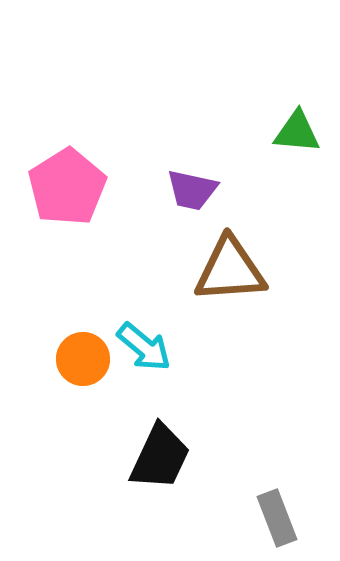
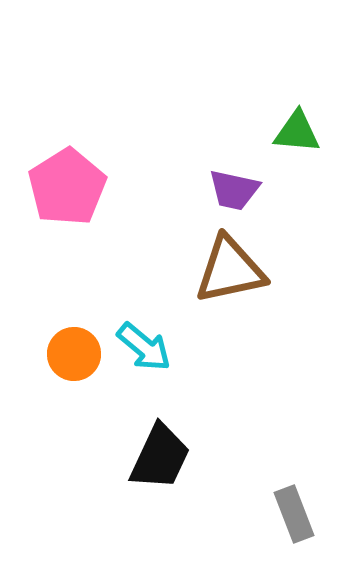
purple trapezoid: moved 42 px right
brown triangle: rotated 8 degrees counterclockwise
orange circle: moved 9 px left, 5 px up
gray rectangle: moved 17 px right, 4 px up
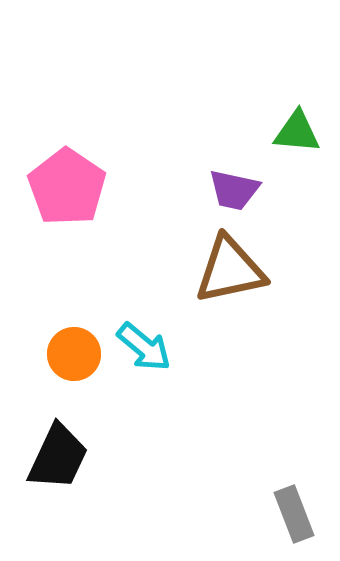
pink pentagon: rotated 6 degrees counterclockwise
black trapezoid: moved 102 px left
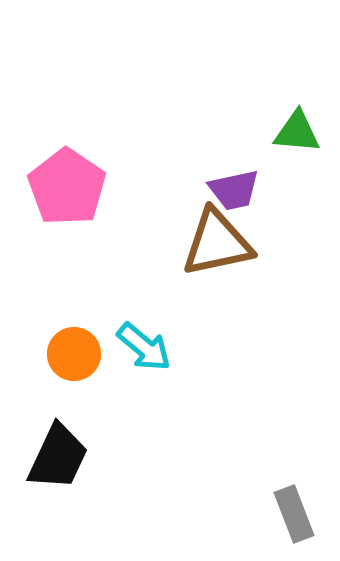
purple trapezoid: rotated 24 degrees counterclockwise
brown triangle: moved 13 px left, 27 px up
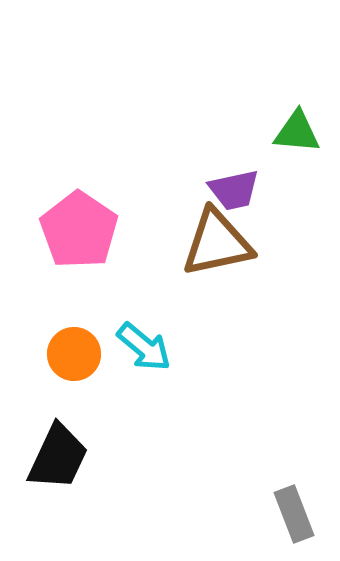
pink pentagon: moved 12 px right, 43 px down
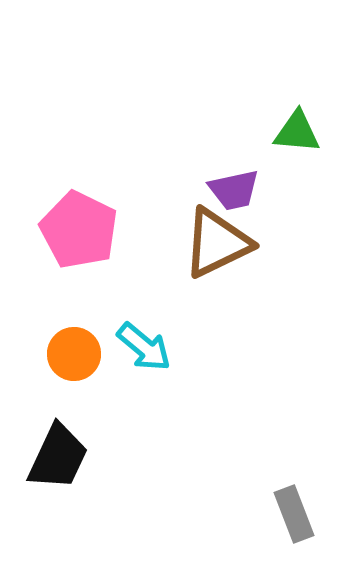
pink pentagon: rotated 8 degrees counterclockwise
brown triangle: rotated 14 degrees counterclockwise
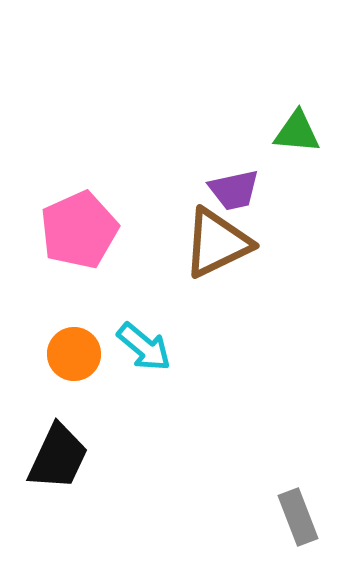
pink pentagon: rotated 22 degrees clockwise
gray rectangle: moved 4 px right, 3 px down
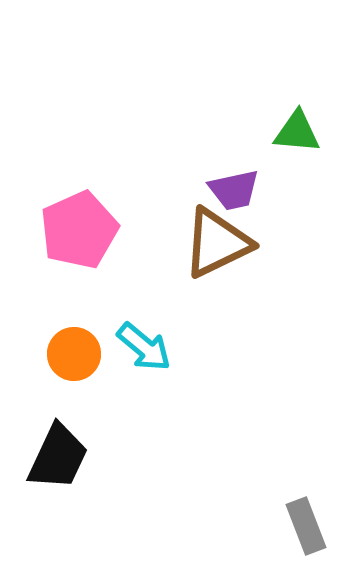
gray rectangle: moved 8 px right, 9 px down
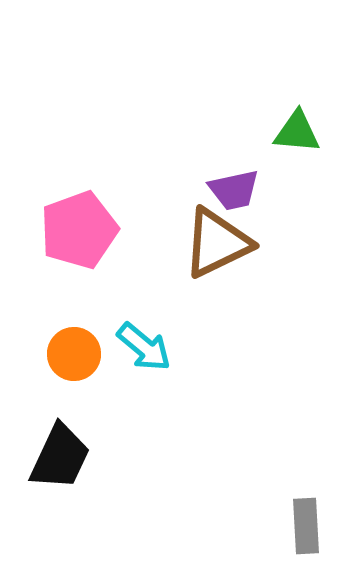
pink pentagon: rotated 4 degrees clockwise
black trapezoid: moved 2 px right
gray rectangle: rotated 18 degrees clockwise
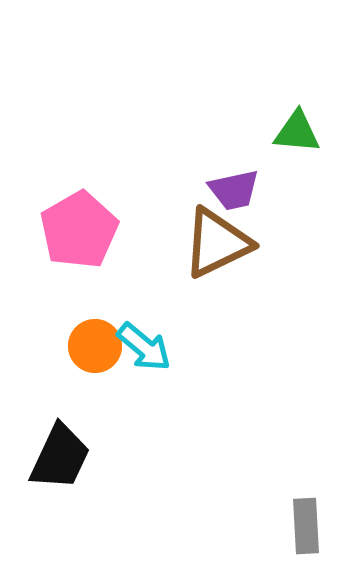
pink pentagon: rotated 10 degrees counterclockwise
orange circle: moved 21 px right, 8 px up
